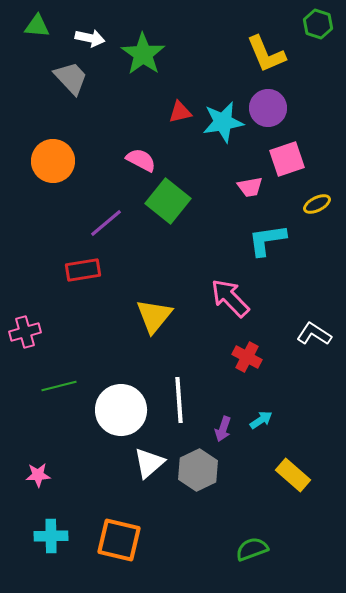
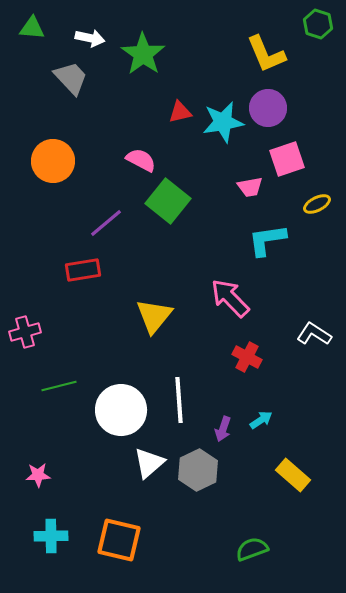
green triangle: moved 5 px left, 2 px down
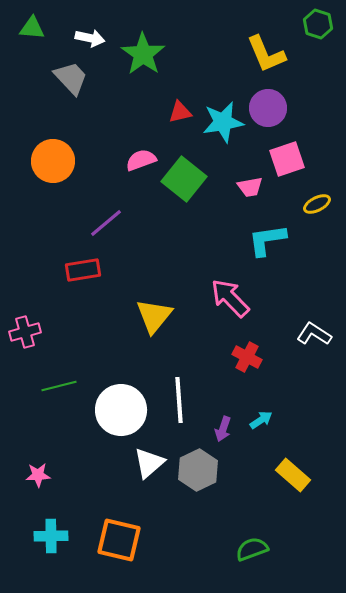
pink semicircle: rotated 48 degrees counterclockwise
green square: moved 16 px right, 22 px up
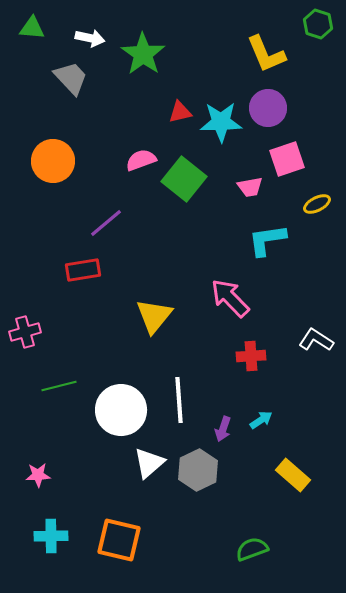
cyan star: moved 2 px left; rotated 9 degrees clockwise
white L-shape: moved 2 px right, 6 px down
red cross: moved 4 px right, 1 px up; rotated 32 degrees counterclockwise
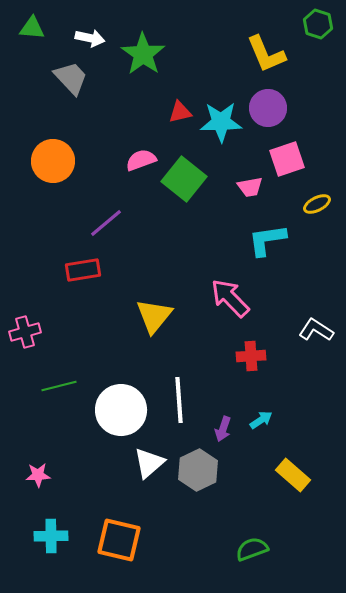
white L-shape: moved 10 px up
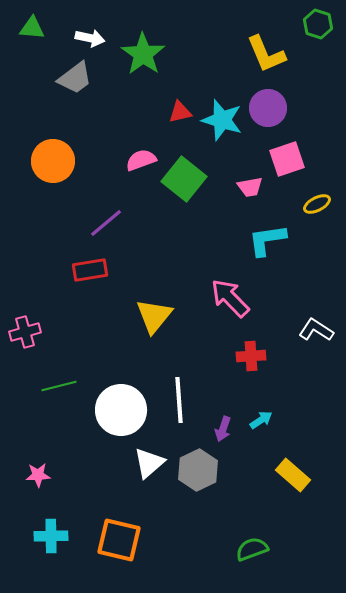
gray trapezoid: moved 4 px right; rotated 96 degrees clockwise
cyan star: moved 1 px right, 2 px up; rotated 18 degrees clockwise
red rectangle: moved 7 px right
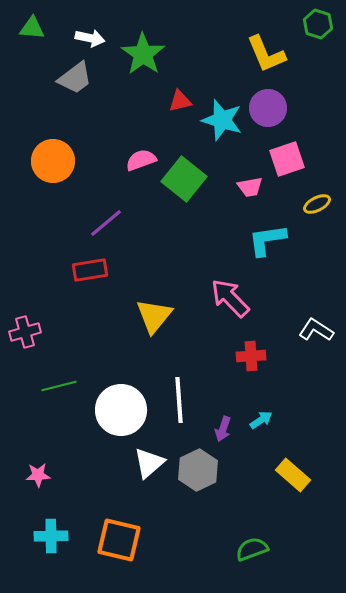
red triangle: moved 11 px up
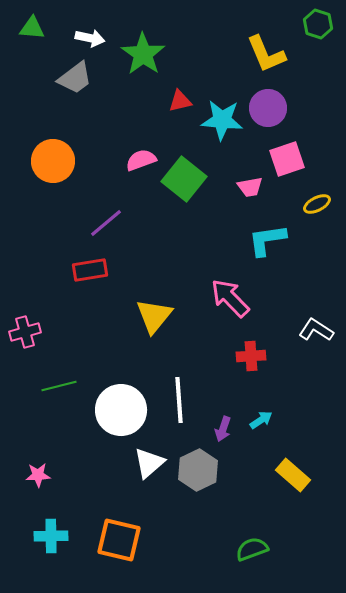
cyan star: rotated 12 degrees counterclockwise
